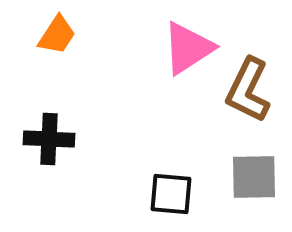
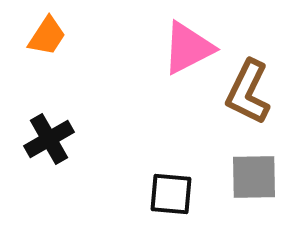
orange trapezoid: moved 10 px left, 1 px down
pink triangle: rotated 6 degrees clockwise
brown L-shape: moved 2 px down
black cross: rotated 33 degrees counterclockwise
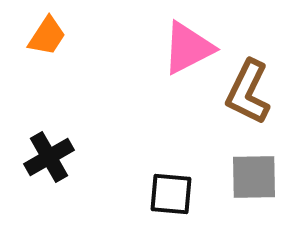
black cross: moved 18 px down
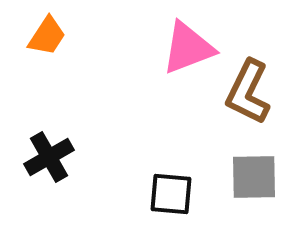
pink triangle: rotated 6 degrees clockwise
